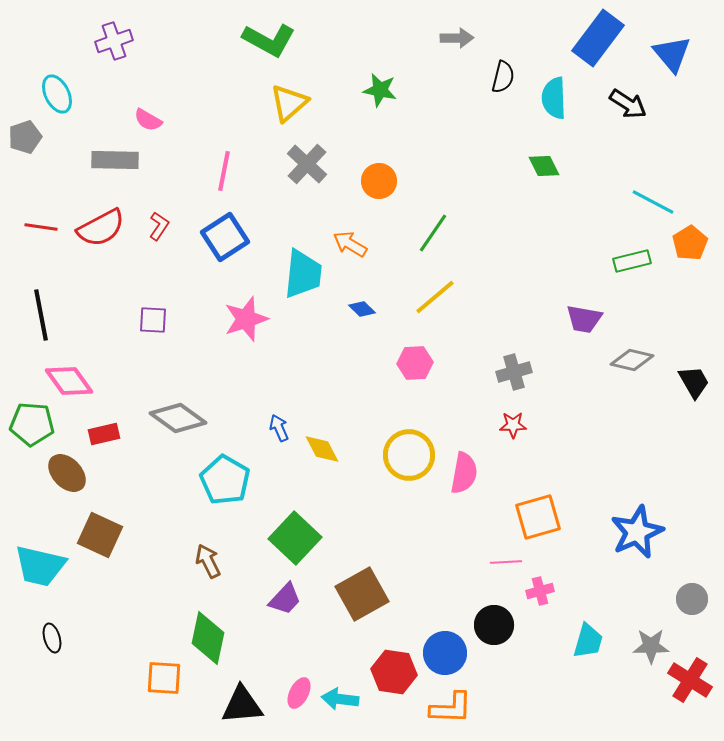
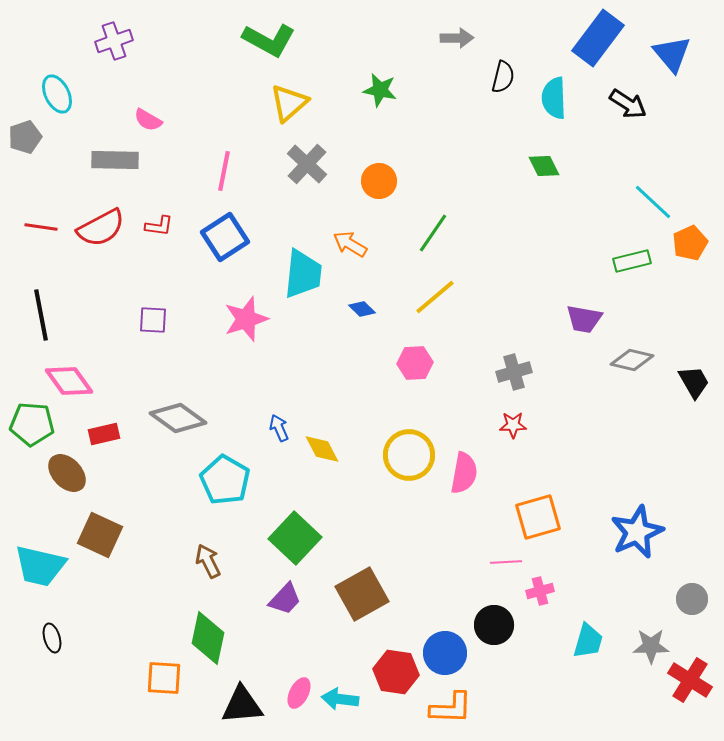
cyan line at (653, 202): rotated 15 degrees clockwise
red L-shape at (159, 226): rotated 64 degrees clockwise
orange pentagon at (690, 243): rotated 8 degrees clockwise
red hexagon at (394, 672): moved 2 px right
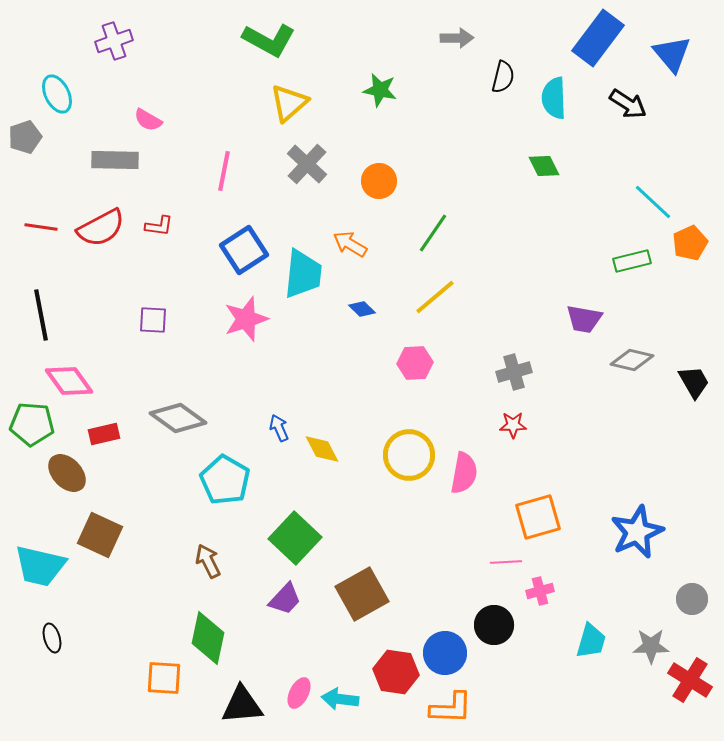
blue square at (225, 237): moved 19 px right, 13 px down
cyan trapezoid at (588, 641): moved 3 px right
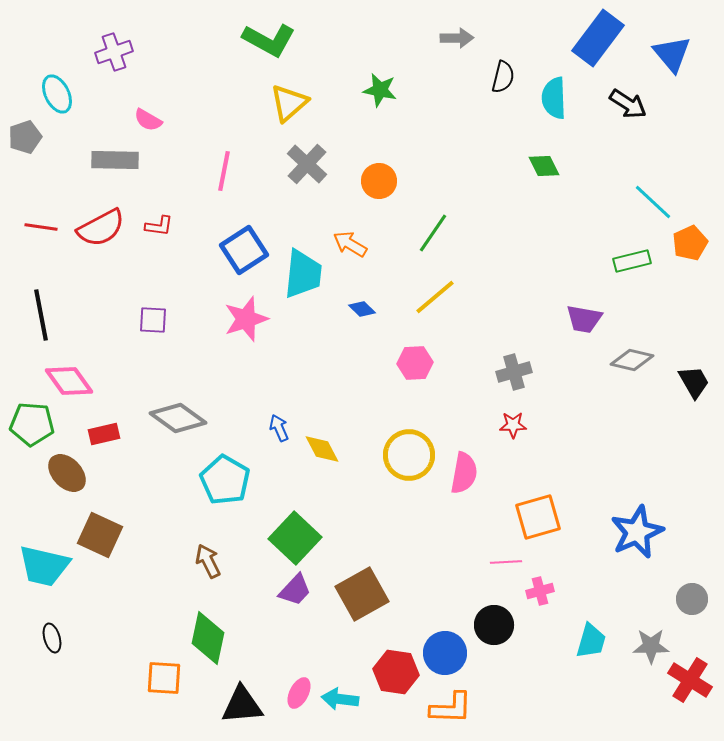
purple cross at (114, 41): moved 11 px down
cyan trapezoid at (40, 566): moved 4 px right
purple trapezoid at (285, 599): moved 10 px right, 9 px up
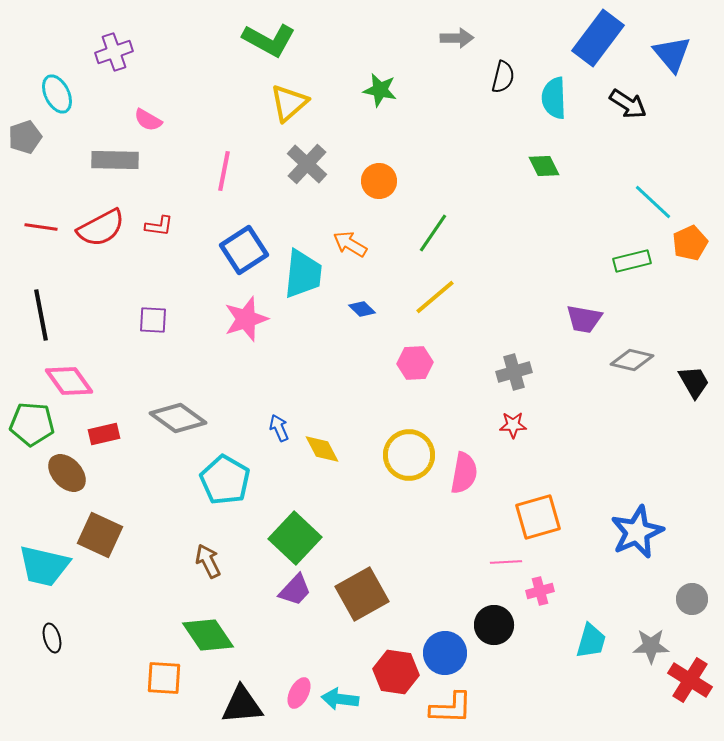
green diamond at (208, 638): moved 3 px up; rotated 46 degrees counterclockwise
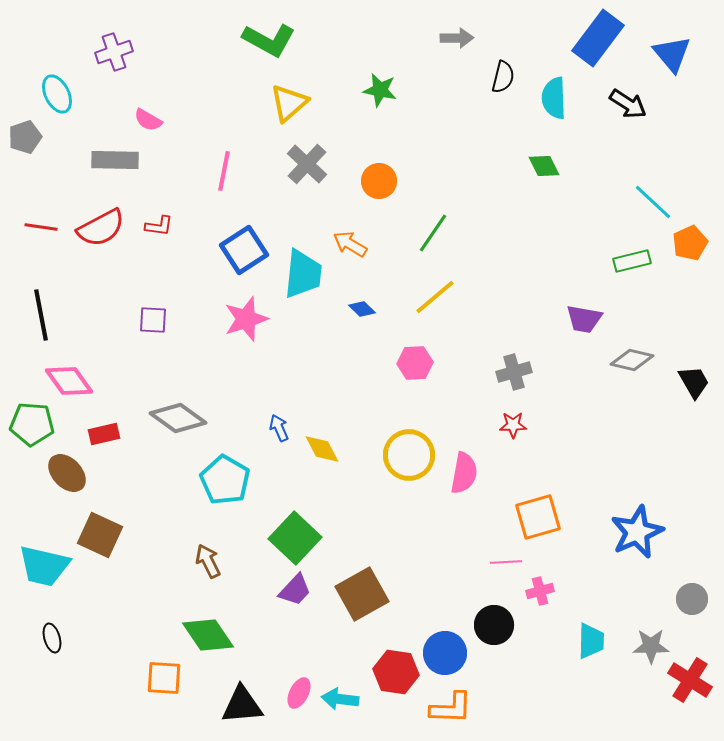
cyan trapezoid at (591, 641): rotated 15 degrees counterclockwise
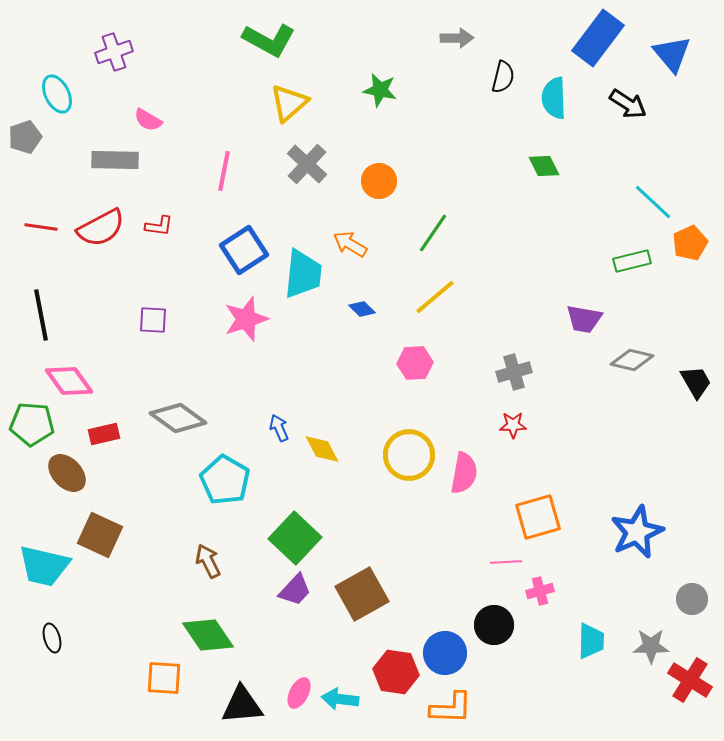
black trapezoid at (694, 382): moved 2 px right
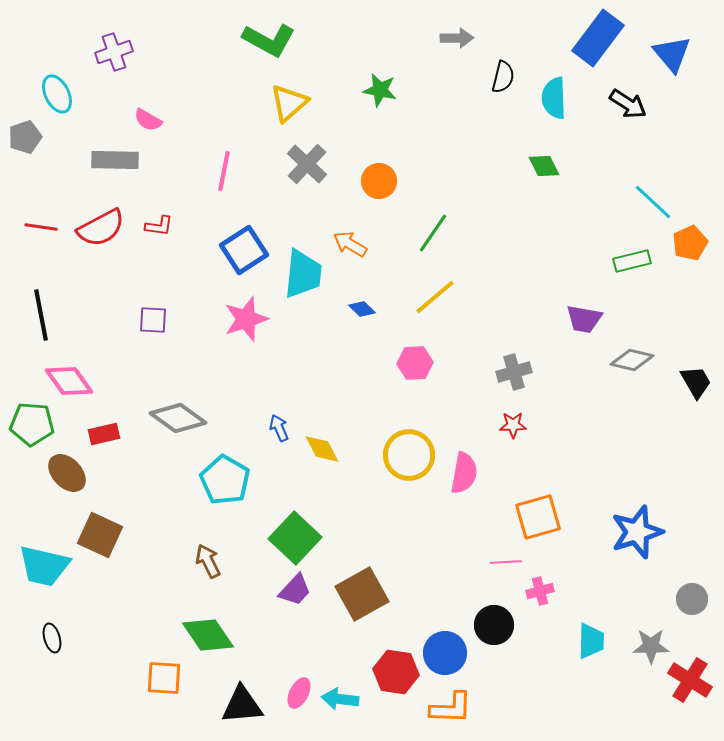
blue star at (637, 532): rotated 6 degrees clockwise
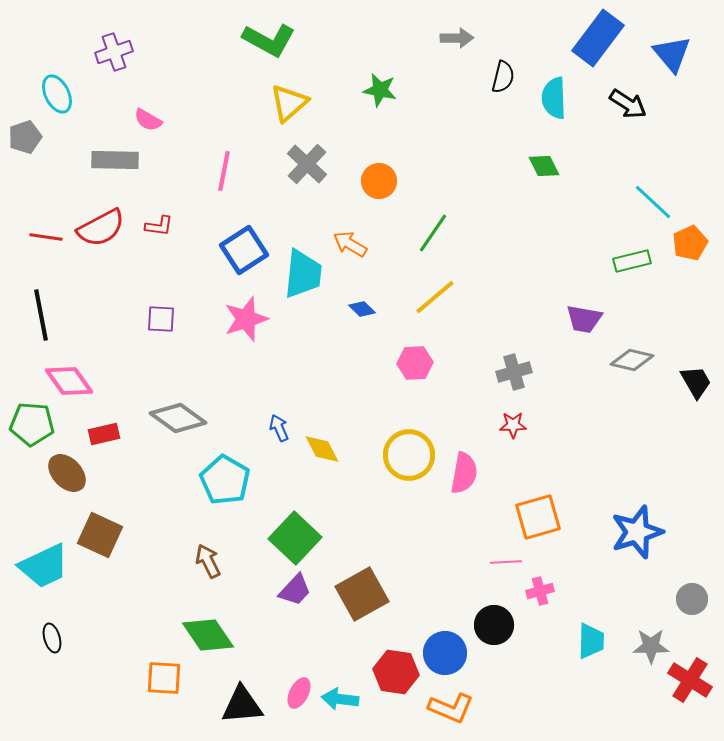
red line at (41, 227): moved 5 px right, 10 px down
purple square at (153, 320): moved 8 px right, 1 px up
cyan trapezoid at (44, 566): rotated 38 degrees counterclockwise
orange L-shape at (451, 708): rotated 21 degrees clockwise
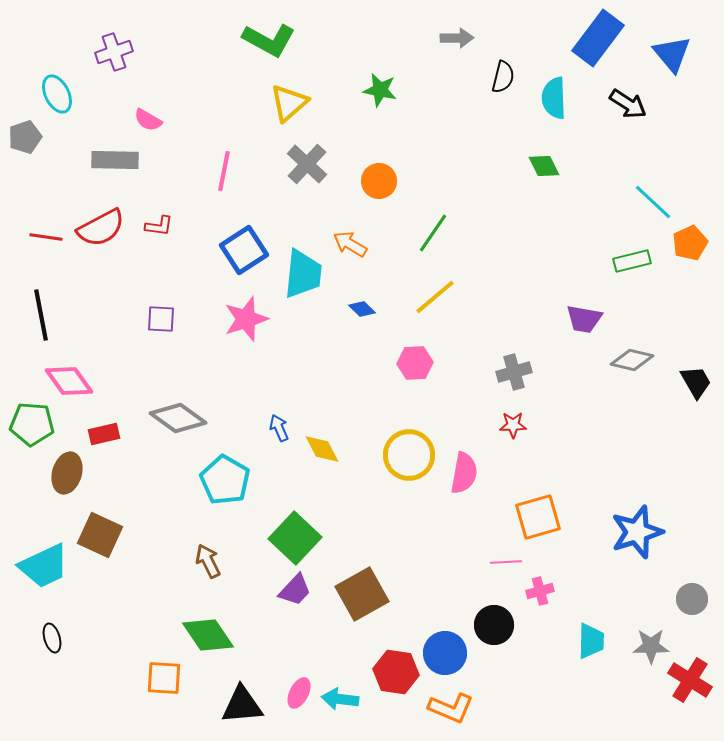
brown ellipse at (67, 473): rotated 60 degrees clockwise
